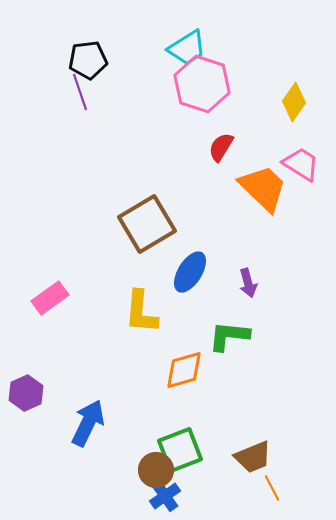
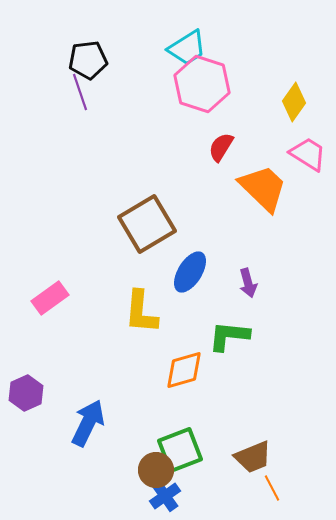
pink trapezoid: moved 7 px right, 10 px up
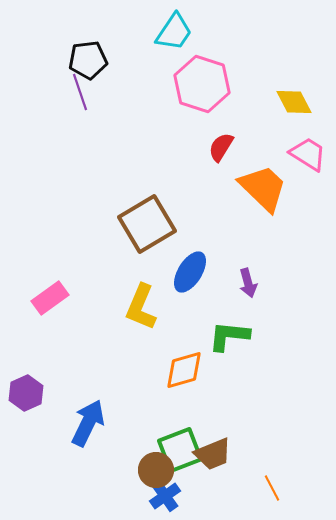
cyan trapezoid: moved 13 px left, 16 px up; rotated 24 degrees counterclockwise
yellow diamond: rotated 63 degrees counterclockwise
yellow L-shape: moved 5 px up; rotated 18 degrees clockwise
brown trapezoid: moved 40 px left, 3 px up
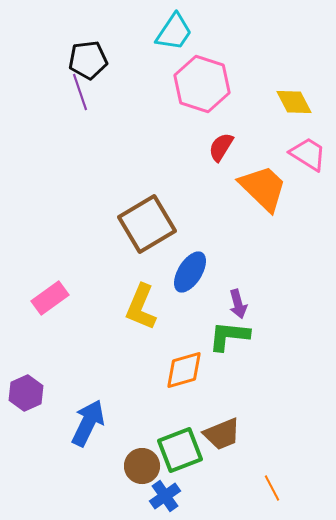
purple arrow: moved 10 px left, 21 px down
brown trapezoid: moved 9 px right, 20 px up
brown circle: moved 14 px left, 4 px up
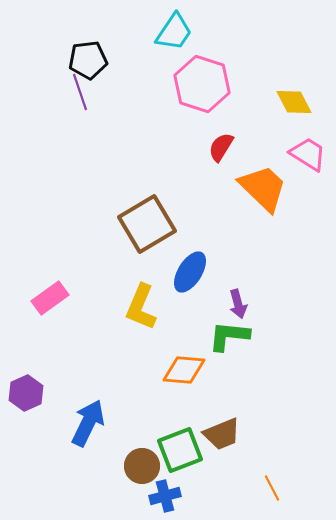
orange diamond: rotated 21 degrees clockwise
blue cross: rotated 20 degrees clockwise
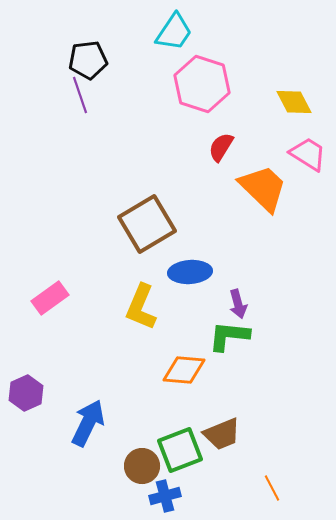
purple line: moved 3 px down
blue ellipse: rotated 54 degrees clockwise
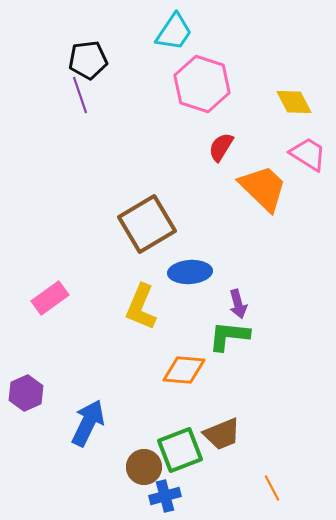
brown circle: moved 2 px right, 1 px down
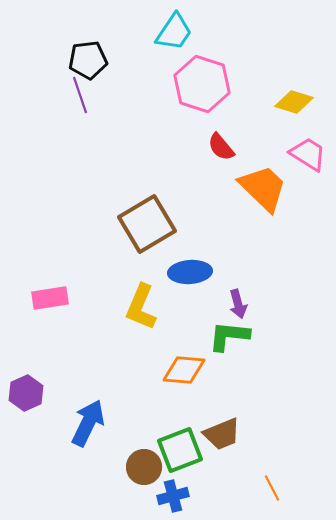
yellow diamond: rotated 45 degrees counterclockwise
red semicircle: rotated 72 degrees counterclockwise
pink rectangle: rotated 27 degrees clockwise
blue cross: moved 8 px right
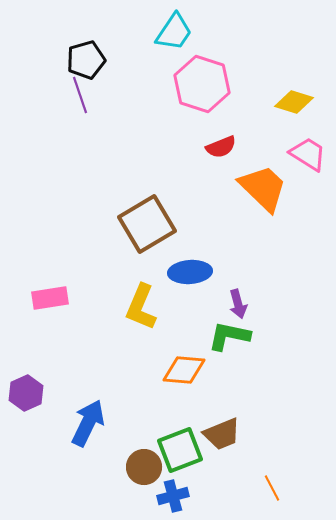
black pentagon: moved 2 px left; rotated 9 degrees counterclockwise
red semicircle: rotated 72 degrees counterclockwise
green L-shape: rotated 6 degrees clockwise
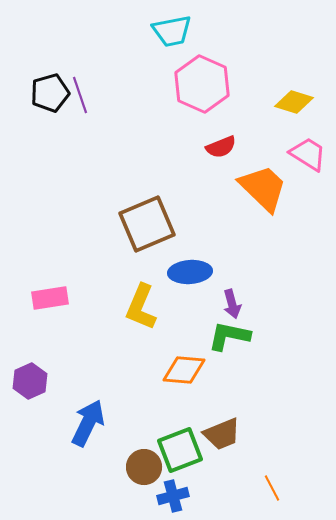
cyan trapezoid: moved 2 px left, 1 px up; rotated 45 degrees clockwise
black pentagon: moved 36 px left, 33 px down
pink hexagon: rotated 6 degrees clockwise
brown square: rotated 8 degrees clockwise
purple arrow: moved 6 px left
purple hexagon: moved 4 px right, 12 px up
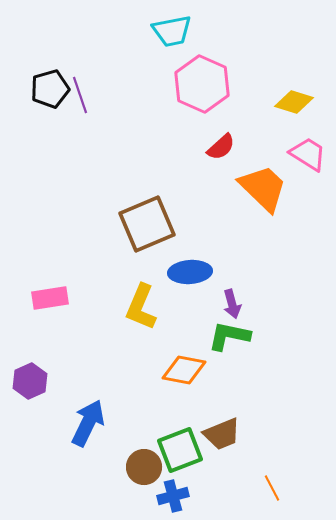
black pentagon: moved 4 px up
red semicircle: rotated 20 degrees counterclockwise
orange diamond: rotated 6 degrees clockwise
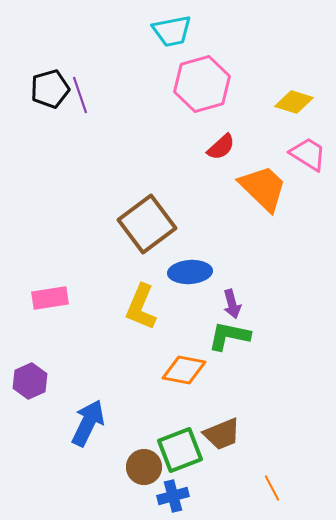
pink hexagon: rotated 20 degrees clockwise
brown square: rotated 14 degrees counterclockwise
